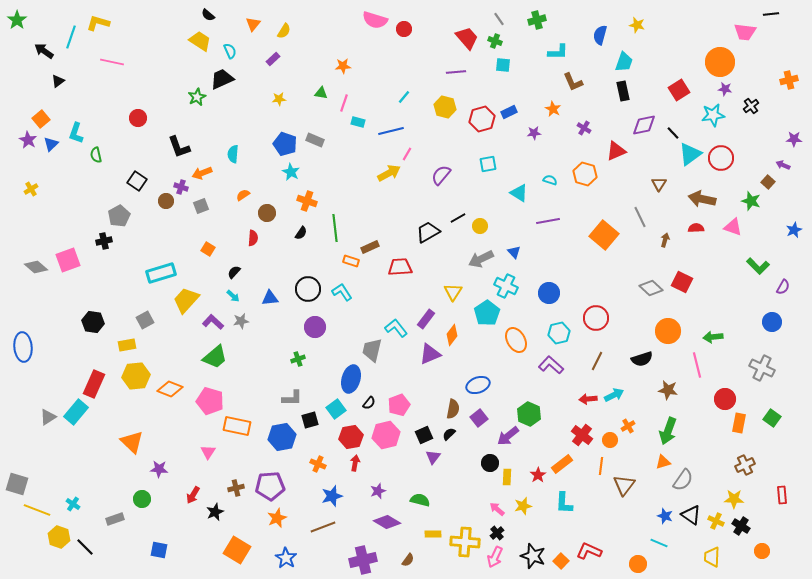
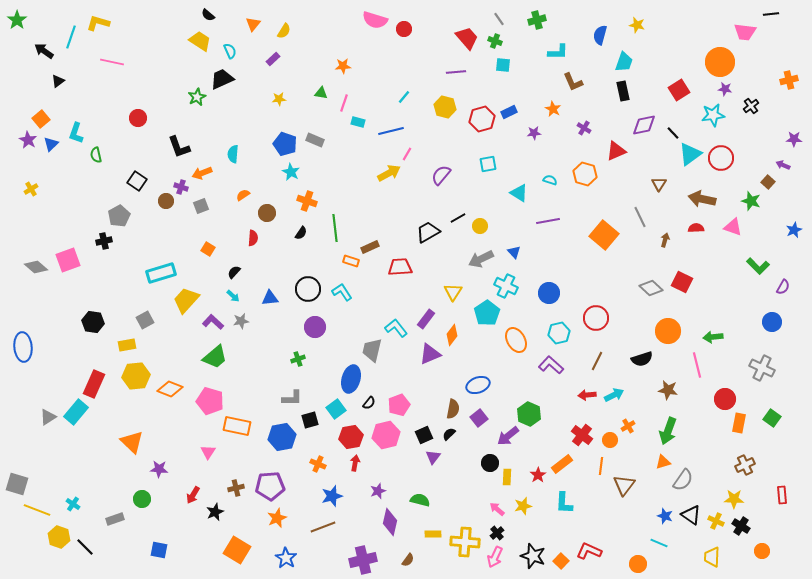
red arrow at (588, 399): moved 1 px left, 4 px up
purple diamond at (387, 522): moved 3 px right; rotated 72 degrees clockwise
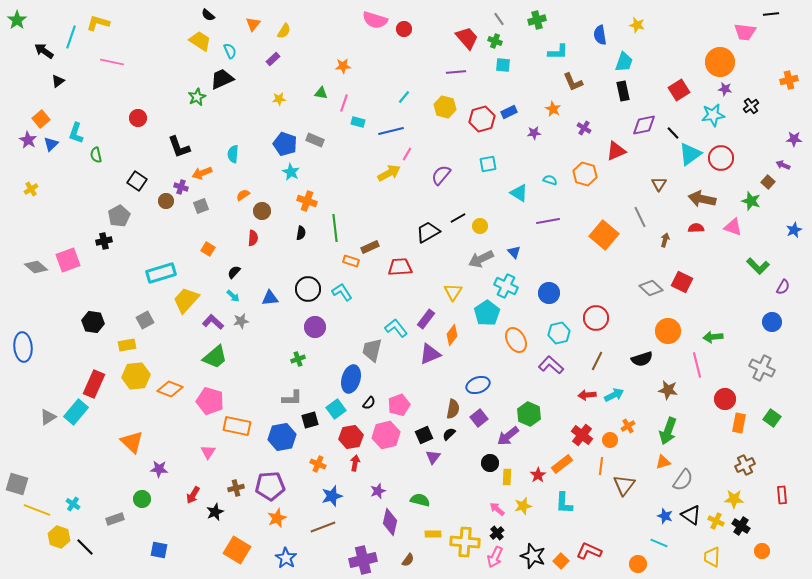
blue semicircle at (600, 35): rotated 24 degrees counterclockwise
brown circle at (267, 213): moved 5 px left, 2 px up
black semicircle at (301, 233): rotated 24 degrees counterclockwise
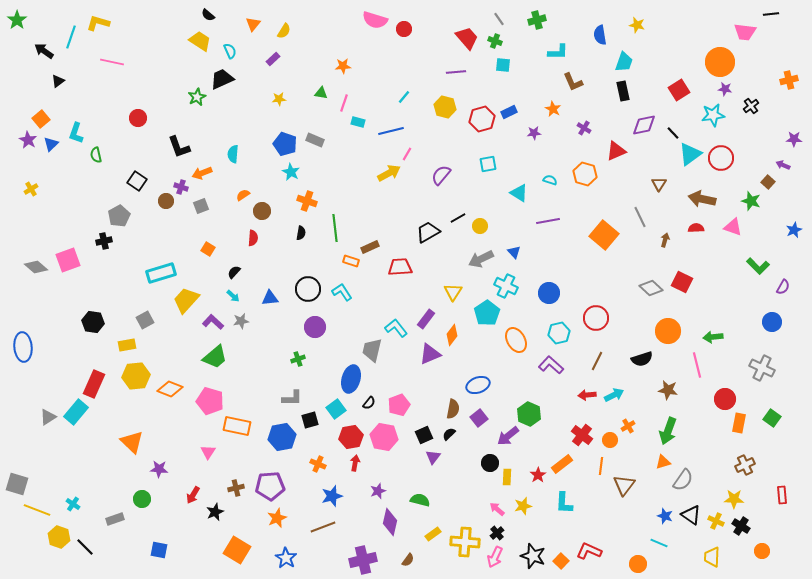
pink hexagon at (386, 435): moved 2 px left, 2 px down; rotated 24 degrees clockwise
yellow rectangle at (433, 534): rotated 35 degrees counterclockwise
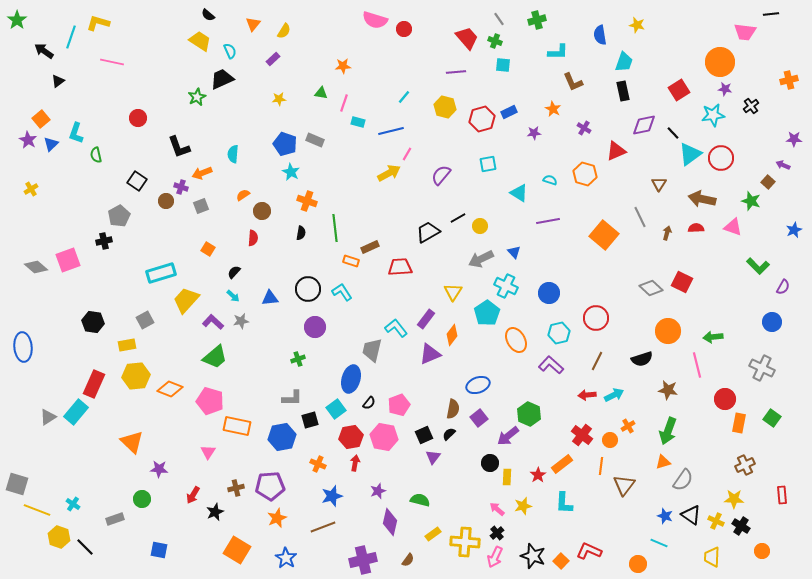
brown arrow at (665, 240): moved 2 px right, 7 px up
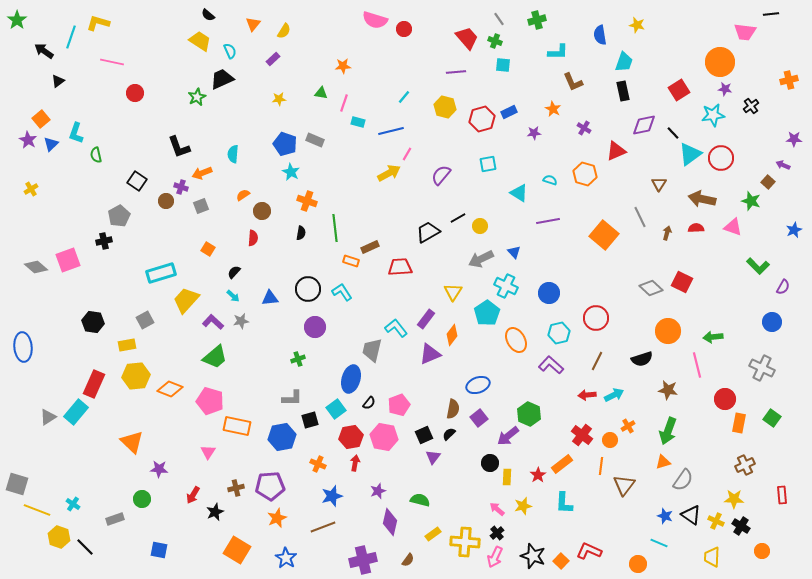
red circle at (138, 118): moved 3 px left, 25 px up
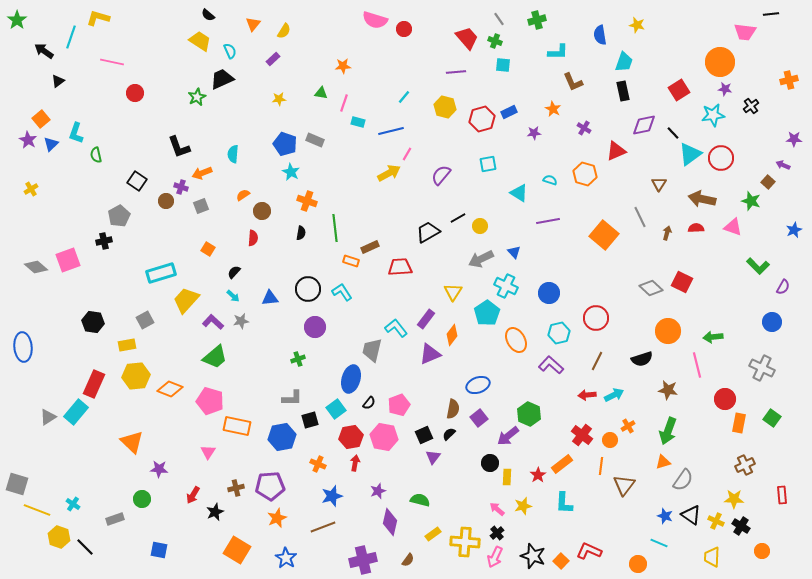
yellow L-shape at (98, 23): moved 5 px up
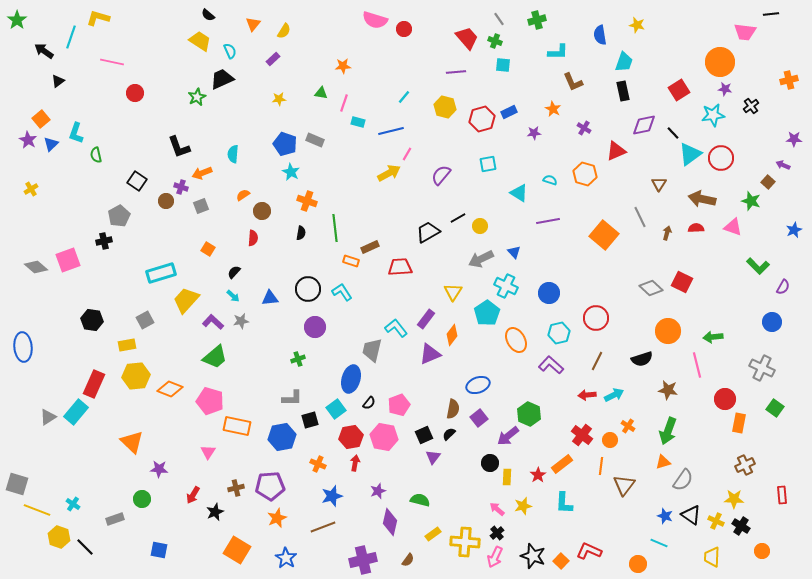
black hexagon at (93, 322): moved 1 px left, 2 px up
green square at (772, 418): moved 3 px right, 10 px up
orange cross at (628, 426): rotated 24 degrees counterclockwise
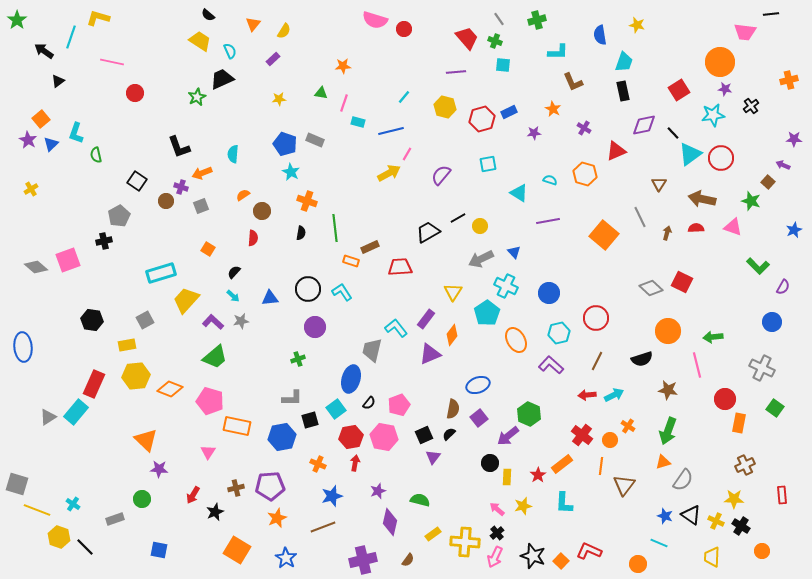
orange triangle at (132, 442): moved 14 px right, 2 px up
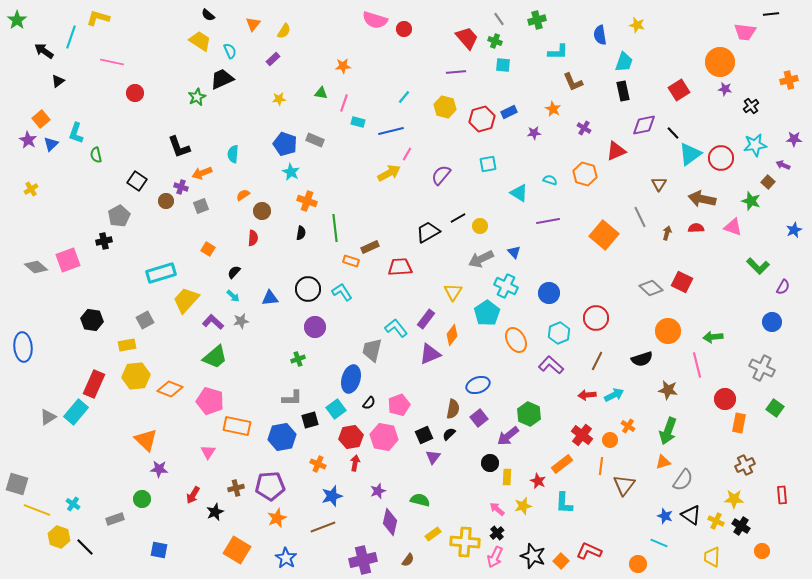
cyan star at (713, 115): moved 42 px right, 30 px down
cyan hexagon at (559, 333): rotated 10 degrees counterclockwise
red star at (538, 475): moved 6 px down; rotated 14 degrees counterclockwise
